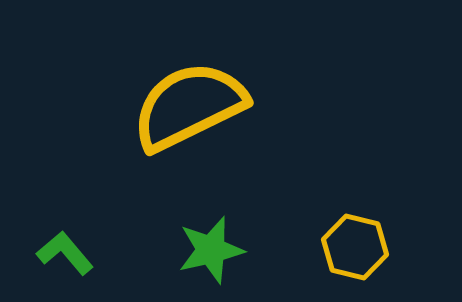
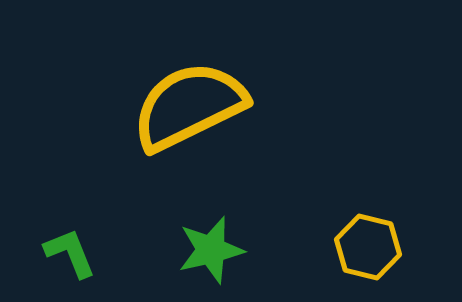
yellow hexagon: moved 13 px right
green L-shape: moved 5 px right; rotated 18 degrees clockwise
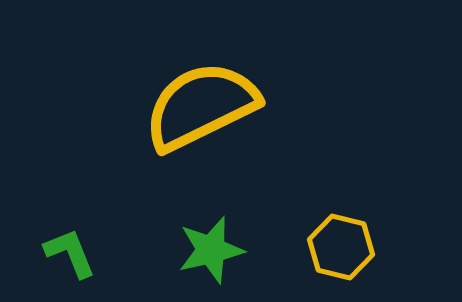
yellow semicircle: moved 12 px right
yellow hexagon: moved 27 px left
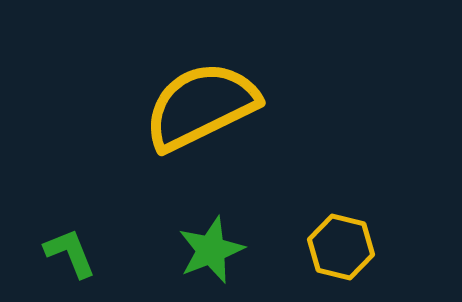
green star: rotated 8 degrees counterclockwise
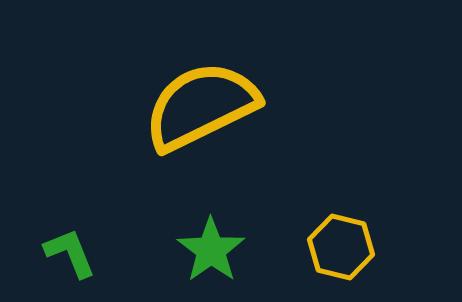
green star: rotated 14 degrees counterclockwise
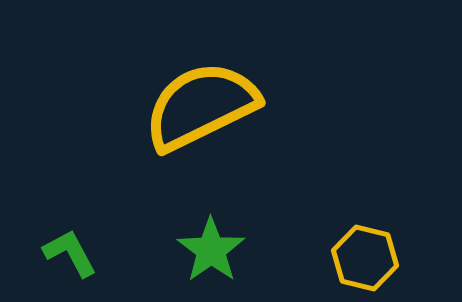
yellow hexagon: moved 24 px right, 11 px down
green L-shape: rotated 6 degrees counterclockwise
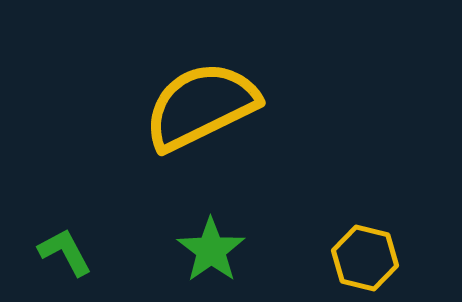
green L-shape: moved 5 px left, 1 px up
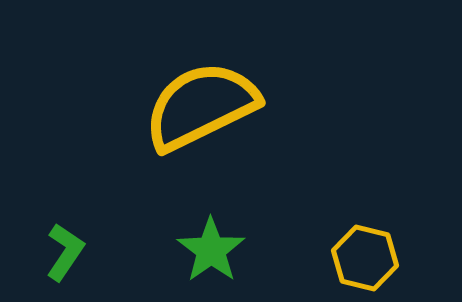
green L-shape: rotated 62 degrees clockwise
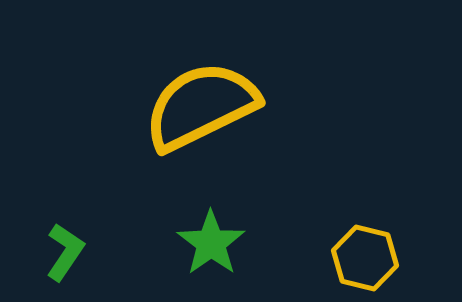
green star: moved 7 px up
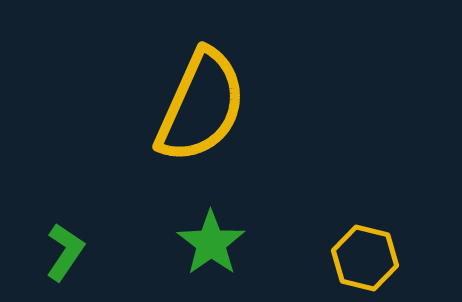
yellow semicircle: rotated 140 degrees clockwise
